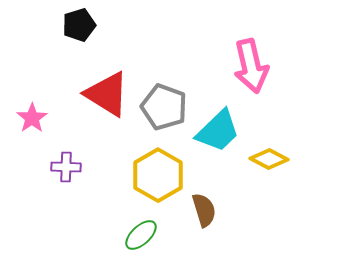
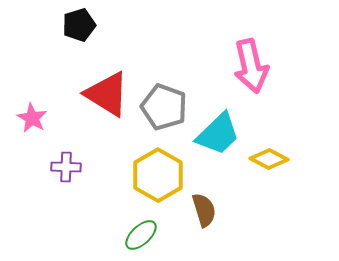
pink star: rotated 8 degrees counterclockwise
cyan trapezoid: moved 3 px down
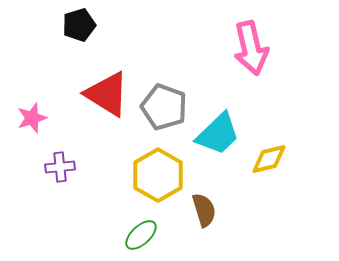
pink arrow: moved 18 px up
pink star: rotated 24 degrees clockwise
yellow diamond: rotated 42 degrees counterclockwise
purple cross: moved 6 px left; rotated 8 degrees counterclockwise
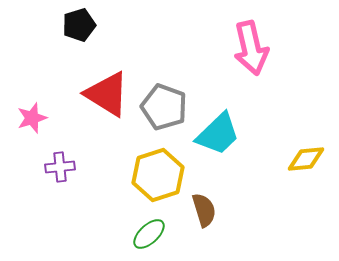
yellow diamond: moved 37 px right; rotated 9 degrees clockwise
yellow hexagon: rotated 12 degrees clockwise
green ellipse: moved 8 px right, 1 px up
